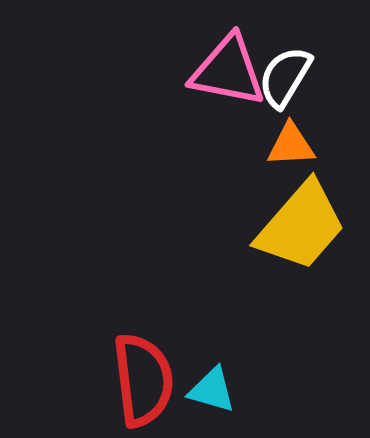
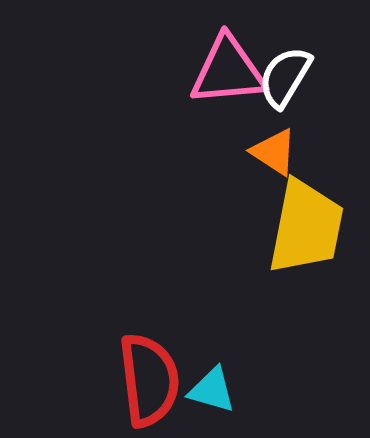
pink triangle: rotated 16 degrees counterclockwise
orange triangle: moved 17 px left, 7 px down; rotated 36 degrees clockwise
yellow trapezoid: moved 5 px right, 1 px down; rotated 30 degrees counterclockwise
red semicircle: moved 6 px right
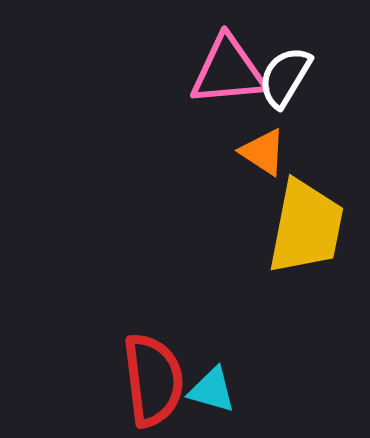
orange triangle: moved 11 px left
red semicircle: moved 4 px right
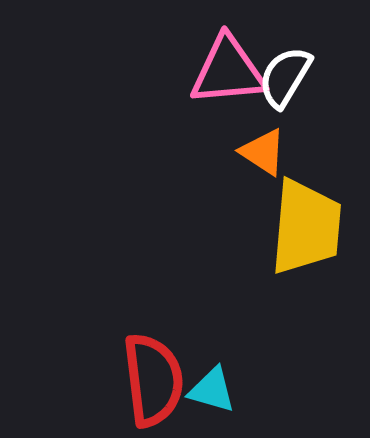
yellow trapezoid: rotated 6 degrees counterclockwise
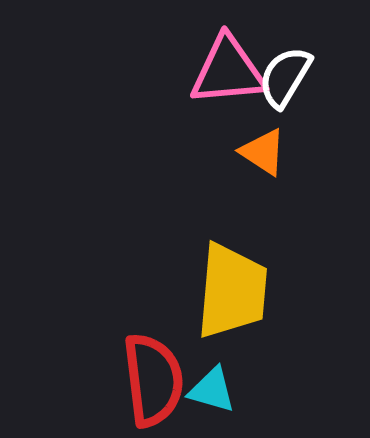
yellow trapezoid: moved 74 px left, 64 px down
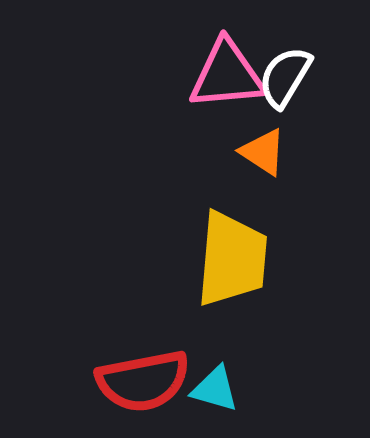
pink triangle: moved 1 px left, 4 px down
yellow trapezoid: moved 32 px up
red semicircle: moved 10 px left, 1 px down; rotated 86 degrees clockwise
cyan triangle: moved 3 px right, 1 px up
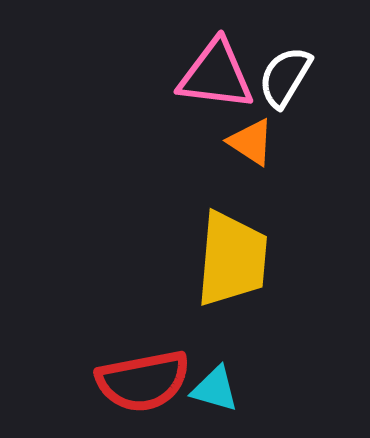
pink triangle: moved 11 px left; rotated 12 degrees clockwise
orange triangle: moved 12 px left, 10 px up
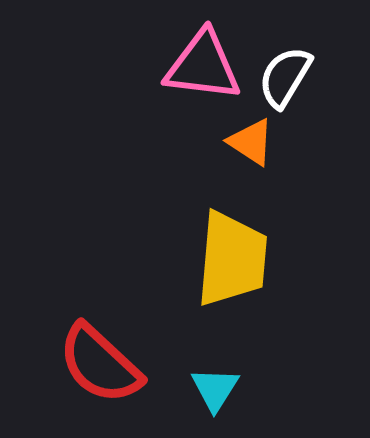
pink triangle: moved 13 px left, 9 px up
red semicircle: moved 43 px left, 17 px up; rotated 54 degrees clockwise
cyan triangle: rotated 46 degrees clockwise
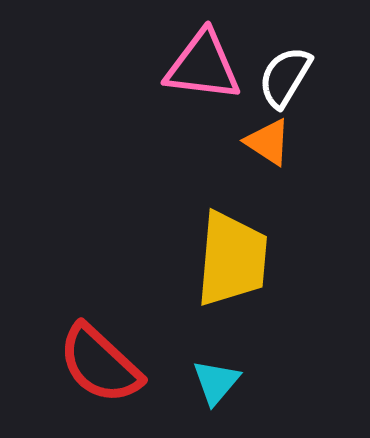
orange triangle: moved 17 px right
cyan triangle: moved 1 px right, 7 px up; rotated 8 degrees clockwise
